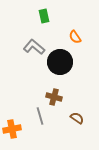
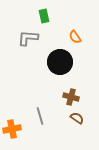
gray L-shape: moved 6 px left, 9 px up; rotated 35 degrees counterclockwise
brown cross: moved 17 px right
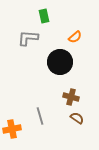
orange semicircle: rotated 96 degrees counterclockwise
